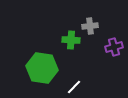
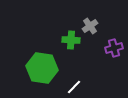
gray cross: rotated 28 degrees counterclockwise
purple cross: moved 1 px down
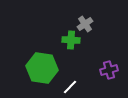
gray cross: moved 5 px left, 2 px up
purple cross: moved 5 px left, 22 px down
white line: moved 4 px left
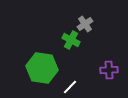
green cross: rotated 24 degrees clockwise
purple cross: rotated 12 degrees clockwise
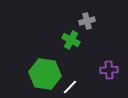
gray cross: moved 2 px right, 3 px up; rotated 21 degrees clockwise
green hexagon: moved 3 px right, 6 px down
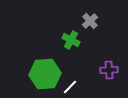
gray cross: moved 3 px right; rotated 28 degrees counterclockwise
green hexagon: rotated 12 degrees counterclockwise
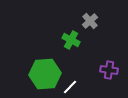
purple cross: rotated 12 degrees clockwise
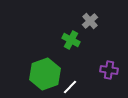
green hexagon: rotated 16 degrees counterclockwise
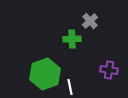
green cross: moved 1 px right, 1 px up; rotated 30 degrees counterclockwise
white line: rotated 56 degrees counterclockwise
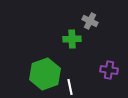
gray cross: rotated 21 degrees counterclockwise
